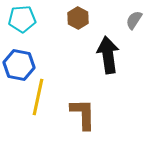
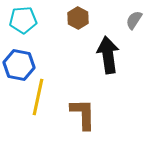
cyan pentagon: moved 1 px right, 1 px down
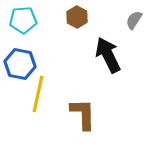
brown hexagon: moved 1 px left, 1 px up
black arrow: rotated 18 degrees counterclockwise
blue hexagon: moved 1 px right, 1 px up
yellow line: moved 3 px up
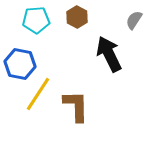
cyan pentagon: moved 13 px right
black arrow: moved 1 px right, 1 px up
yellow line: rotated 21 degrees clockwise
brown L-shape: moved 7 px left, 8 px up
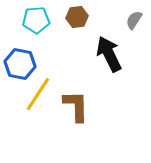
brown hexagon: rotated 25 degrees clockwise
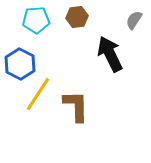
black arrow: moved 1 px right
blue hexagon: rotated 16 degrees clockwise
